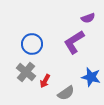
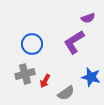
gray cross: moved 1 px left, 2 px down; rotated 36 degrees clockwise
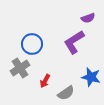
gray cross: moved 5 px left, 6 px up; rotated 18 degrees counterclockwise
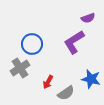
blue star: moved 2 px down
red arrow: moved 3 px right, 1 px down
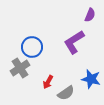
purple semicircle: moved 2 px right, 3 px up; rotated 48 degrees counterclockwise
blue circle: moved 3 px down
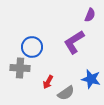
gray cross: rotated 36 degrees clockwise
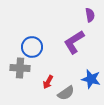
purple semicircle: rotated 32 degrees counterclockwise
